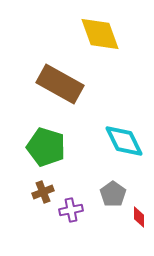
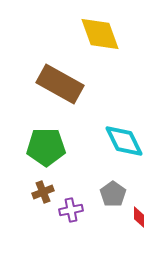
green pentagon: rotated 18 degrees counterclockwise
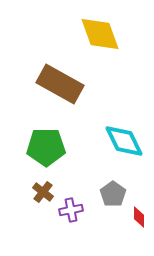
brown cross: rotated 30 degrees counterclockwise
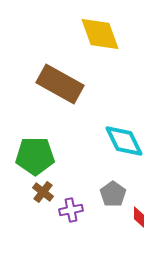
green pentagon: moved 11 px left, 9 px down
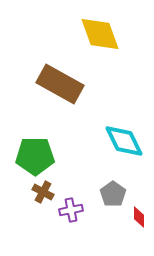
brown cross: rotated 10 degrees counterclockwise
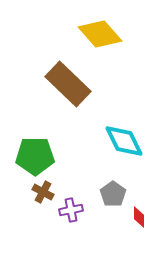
yellow diamond: rotated 21 degrees counterclockwise
brown rectangle: moved 8 px right; rotated 15 degrees clockwise
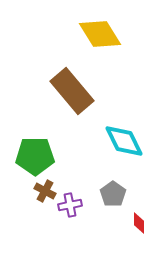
yellow diamond: rotated 9 degrees clockwise
brown rectangle: moved 4 px right, 7 px down; rotated 6 degrees clockwise
brown cross: moved 2 px right, 1 px up
purple cross: moved 1 px left, 5 px up
red diamond: moved 6 px down
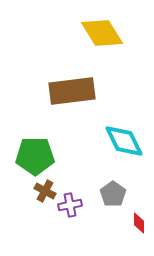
yellow diamond: moved 2 px right, 1 px up
brown rectangle: rotated 57 degrees counterclockwise
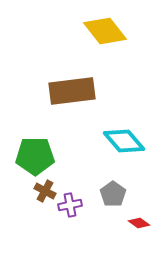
yellow diamond: moved 3 px right, 2 px up; rotated 6 degrees counterclockwise
cyan diamond: rotated 15 degrees counterclockwise
red diamond: rotated 55 degrees counterclockwise
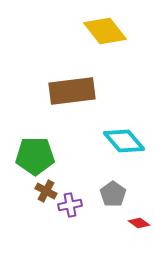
brown cross: moved 1 px right
